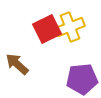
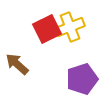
purple pentagon: rotated 12 degrees counterclockwise
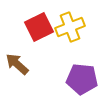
red square: moved 8 px left, 2 px up
purple pentagon: rotated 24 degrees clockwise
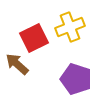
red square: moved 5 px left, 11 px down
purple pentagon: moved 6 px left; rotated 12 degrees clockwise
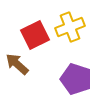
red square: moved 1 px right, 3 px up
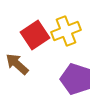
yellow cross: moved 4 px left, 4 px down
red square: rotated 8 degrees counterclockwise
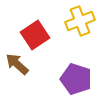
yellow cross: moved 14 px right, 10 px up
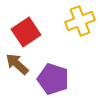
red square: moved 9 px left, 3 px up
purple pentagon: moved 23 px left
